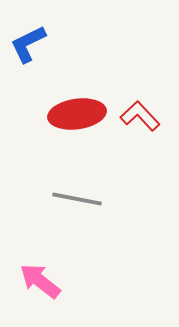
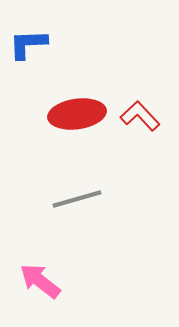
blue L-shape: rotated 24 degrees clockwise
gray line: rotated 27 degrees counterclockwise
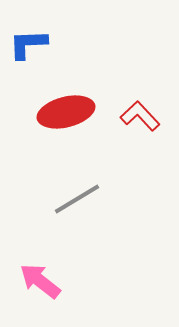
red ellipse: moved 11 px left, 2 px up; rotated 6 degrees counterclockwise
gray line: rotated 15 degrees counterclockwise
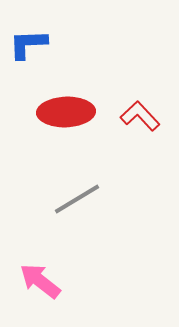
red ellipse: rotated 12 degrees clockwise
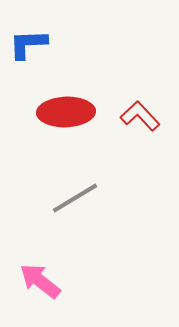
gray line: moved 2 px left, 1 px up
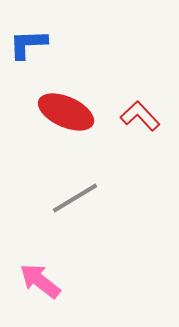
red ellipse: rotated 26 degrees clockwise
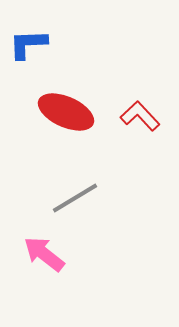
pink arrow: moved 4 px right, 27 px up
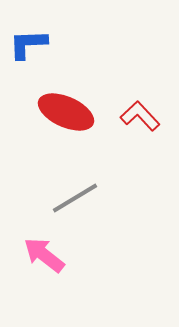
pink arrow: moved 1 px down
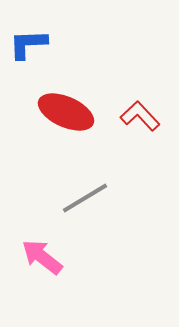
gray line: moved 10 px right
pink arrow: moved 2 px left, 2 px down
